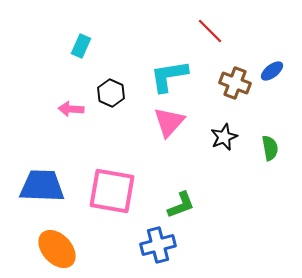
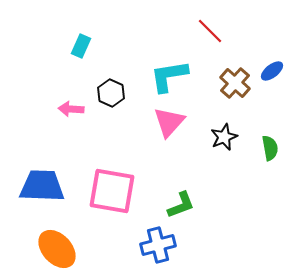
brown cross: rotated 20 degrees clockwise
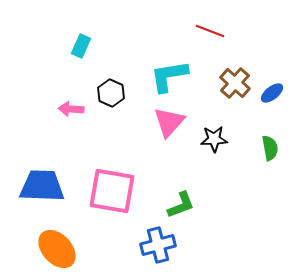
red line: rotated 24 degrees counterclockwise
blue ellipse: moved 22 px down
black star: moved 10 px left, 2 px down; rotated 20 degrees clockwise
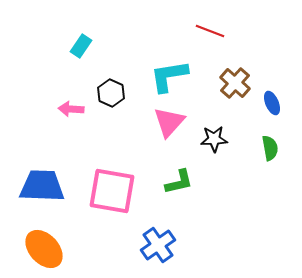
cyan rectangle: rotated 10 degrees clockwise
blue ellipse: moved 10 px down; rotated 75 degrees counterclockwise
green L-shape: moved 2 px left, 23 px up; rotated 8 degrees clockwise
blue cross: rotated 20 degrees counterclockwise
orange ellipse: moved 13 px left
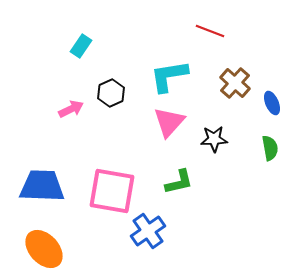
black hexagon: rotated 12 degrees clockwise
pink arrow: rotated 150 degrees clockwise
blue cross: moved 10 px left, 14 px up
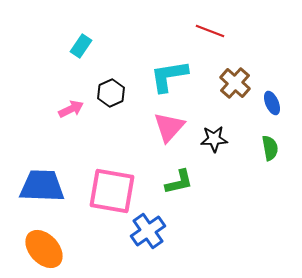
pink triangle: moved 5 px down
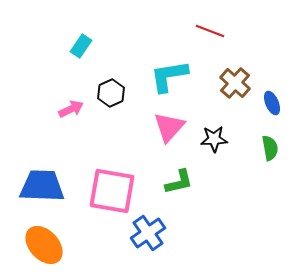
blue cross: moved 2 px down
orange ellipse: moved 4 px up
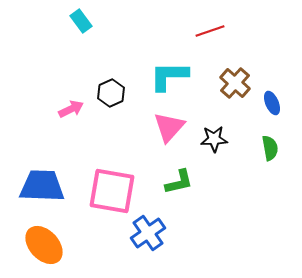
red line: rotated 40 degrees counterclockwise
cyan rectangle: moved 25 px up; rotated 70 degrees counterclockwise
cyan L-shape: rotated 9 degrees clockwise
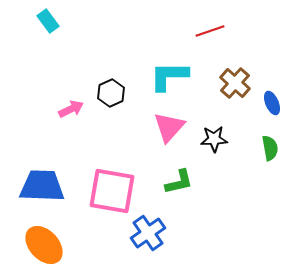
cyan rectangle: moved 33 px left
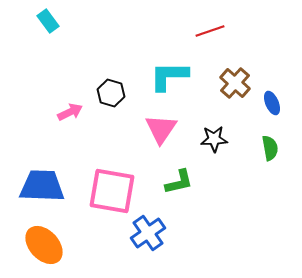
black hexagon: rotated 20 degrees counterclockwise
pink arrow: moved 1 px left, 3 px down
pink triangle: moved 8 px left, 2 px down; rotated 8 degrees counterclockwise
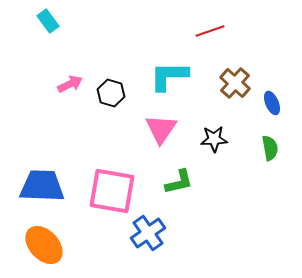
pink arrow: moved 28 px up
